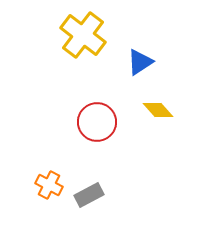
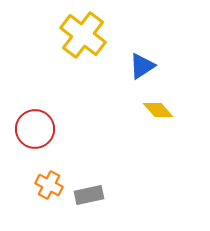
blue triangle: moved 2 px right, 4 px down
red circle: moved 62 px left, 7 px down
gray rectangle: rotated 16 degrees clockwise
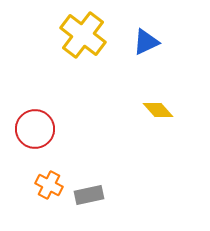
blue triangle: moved 4 px right, 24 px up; rotated 8 degrees clockwise
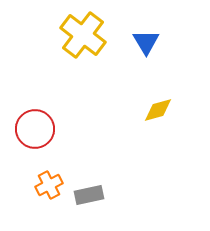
blue triangle: rotated 36 degrees counterclockwise
yellow diamond: rotated 64 degrees counterclockwise
orange cross: rotated 36 degrees clockwise
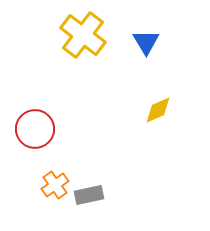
yellow diamond: rotated 8 degrees counterclockwise
orange cross: moved 6 px right; rotated 8 degrees counterclockwise
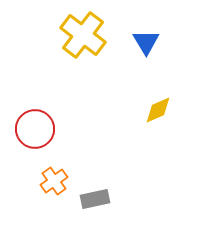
orange cross: moved 1 px left, 4 px up
gray rectangle: moved 6 px right, 4 px down
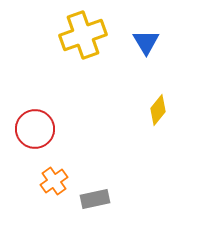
yellow cross: rotated 33 degrees clockwise
yellow diamond: rotated 28 degrees counterclockwise
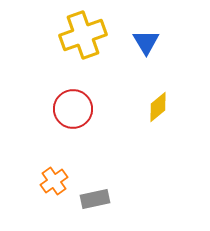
yellow diamond: moved 3 px up; rotated 12 degrees clockwise
red circle: moved 38 px right, 20 px up
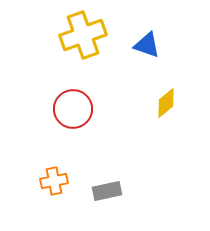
blue triangle: moved 1 px right, 3 px down; rotated 40 degrees counterclockwise
yellow diamond: moved 8 px right, 4 px up
orange cross: rotated 24 degrees clockwise
gray rectangle: moved 12 px right, 8 px up
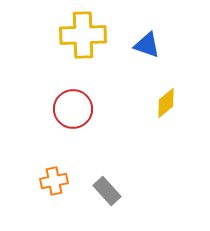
yellow cross: rotated 18 degrees clockwise
gray rectangle: rotated 60 degrees clockwise
